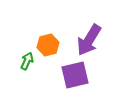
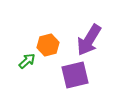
green arrow: rotated 24 degrees clockwise
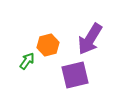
purple arrow: moved 1 px right, 1 px up
green arrow: rotated 12 degrees counterclockwise
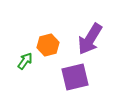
green arrow: moved 2 px left
purple square: moved 2 px down
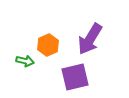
orange hexagon: rotated 10 degrees counterclockwise
green arrow: rotated 66 degrees clockwise
